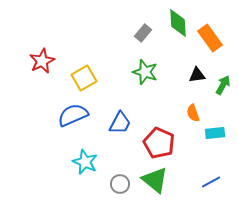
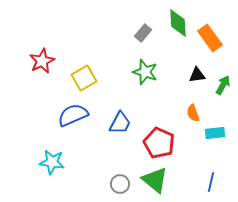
cyan star: moved 33 px left; rotated 15 degrees counterclockwise
blue line: rotated 48 degrees counterclockwise
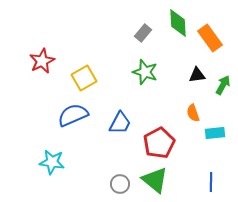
red pentagon: rotated 20 degrees clockwise
blue line: rotated 12 degrees counterclockwise
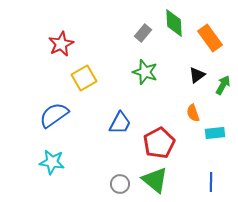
green diamond: moved 4 px left
red star: moved 19 px right, 17 px up
black triangle: rotated 30 degrees counterclockwise
blue semicircle: moved 19 px left; rotated 12 degrees counterclockwise
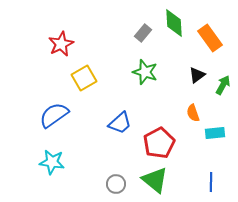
blue trapezoid: rotated 20 degrees clockwise
gray circle: moved 4 px left
